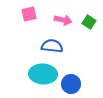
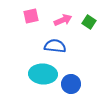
pink square: moved 2 px right, 2 px down
pink arrow: rotated 36 degrees counterclockwise
blue semicircle: moved 3 px right
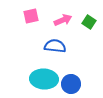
cyan ellipse: moved 1 px right, 5 px down
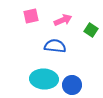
green square: moved 2 px right, 8 px down
blue circle: moved 1 px right, 1 px down
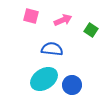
pink square: rotated 28 degrees clockwise
blue semicircle: moved 3 px left, 3 px down
cyan ellipse: rotated 36 degrees counterclockwise
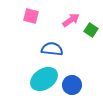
pink arrow: moved 8 px right; rotated 12 degrees counterclockwise
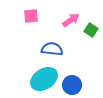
pink square: rotated 21 degrees counterclockwise
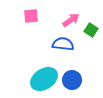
blue semicircle: moved 11 px right, 5 px up
blue circle: moved 5 px up
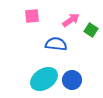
pink square: moved 1 px right
blue semicircle: moved 7 px left
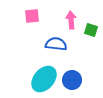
pink arrow: rotated 60 degrees counterclockwise
green square: rotated 16 degrees counterclockwise
cyan ellipse: rotated 16 degrees counterclockwise
